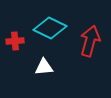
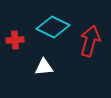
cyan diamond: moved 3 px right, 1 px up
red cross: moved 1 px up
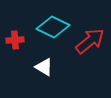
red arrow: rotated 36 degrees clockwise
white triangle: rotated 36 degrees clockwise
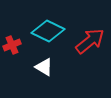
cyan diamond: moved 5 px left, 4 px down
red cross: moved 3 px left, 5 px down; rotated 18 degrees counterclockwise
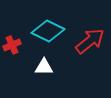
white triangle: rotated 30 degrees counterclockwise
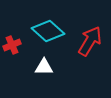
cyan diamond: rotated 16 degrees clockwise
red arrow: rotated 20 degrees counterclockwise
